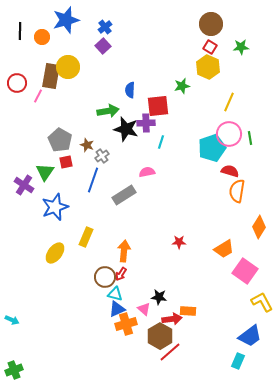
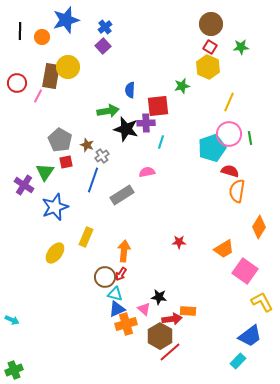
gray rectangle at (124, 195): moved 2 px left
cyan rectangle at (238, 361): rotated 21 degrees clockwise
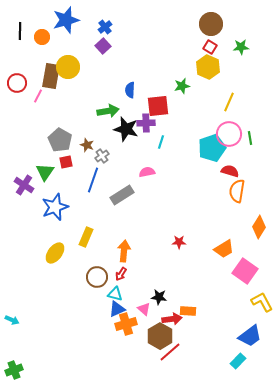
brown circle at (105, 277): moved 8 px left
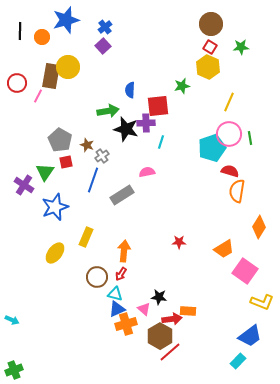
yellow L-shape at (262, 302): rotated 140 degrees clockwise
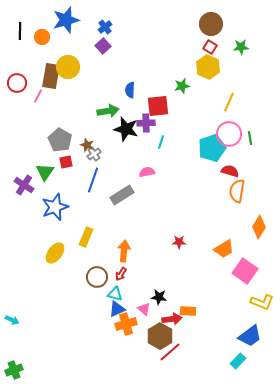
gray cross at (102, 156): moved 8 px left, 2 px up
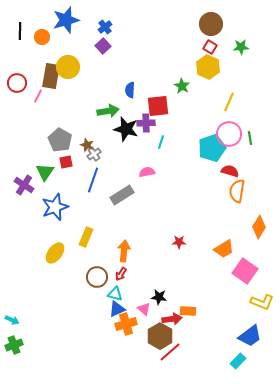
green star at (182, 86): rotated 28 degrees counterclockwise
green cross at (14, 370): moved 25 px up
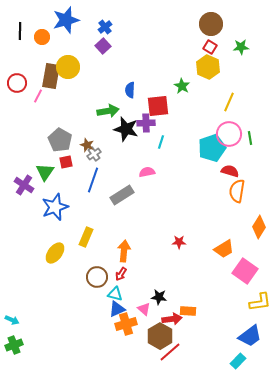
yellow L-shape at (262, 302): moved 2 px left; rotated 30 degrees counterclockwise
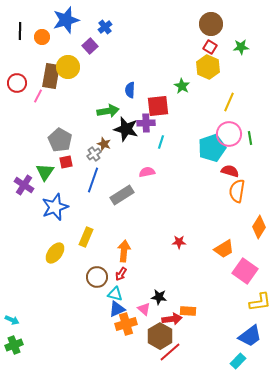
purple square at (103, 46): moved 13 px left
brown star at (87, 145): moved 17 px right, 1 px up
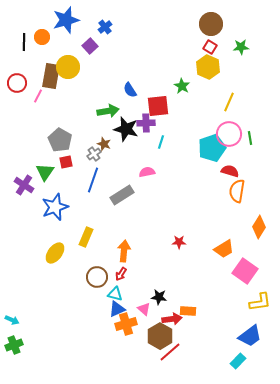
black line at (20, 31): moved 4 px right, 11 px down
blue semicircle at (130, 90): rotated 35 degrees counterclockwise
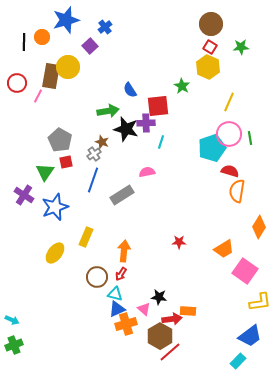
brown star at (104, 144): moved 2 px left, 2 px up
purple cross at (24, 185): moved 10 px down
